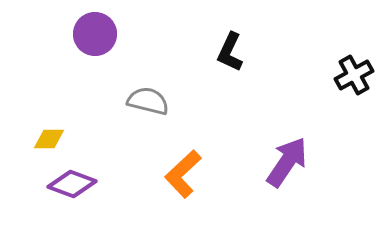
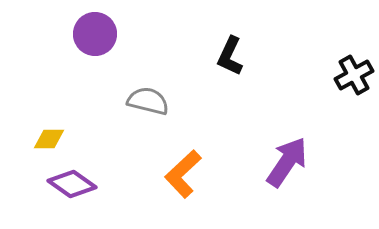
black L-shape: moved 4 px down
purple diamond: rotated 15 degrees clockwise
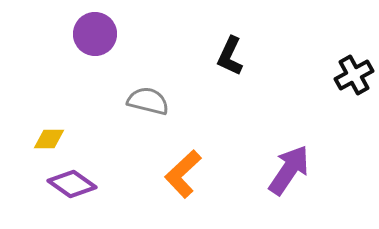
purple arrow: moved 2 px right, 8 px down
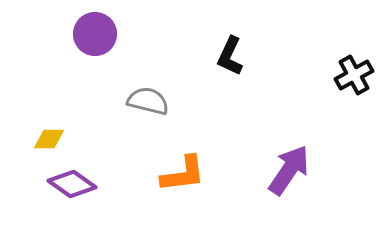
orange L-shape: rotated 144 degrees counterclockwise
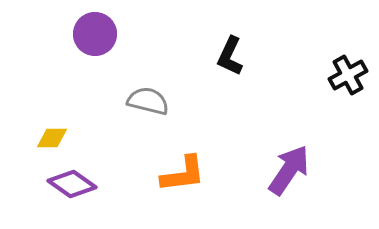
black cross: moved 6 px left
yellow diamond: moved 3 px right, 1 px up
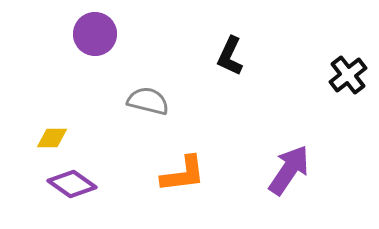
black cross: rotated 9 degrees counterclockwise
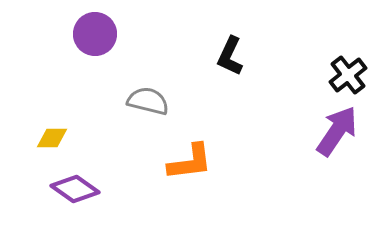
purple arrow: moved 48 px right, 39 px up
orange L-shape: moved 7 px right, 12 px up
purple diamond: moved 3 px right, 5 px down
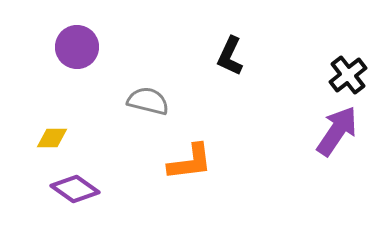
purple circle: moved 18 px left, 13 px down
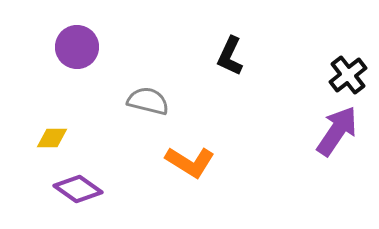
orange L-shape: rotated 39 degrees clockwise
purple diamond: moved 3 px right
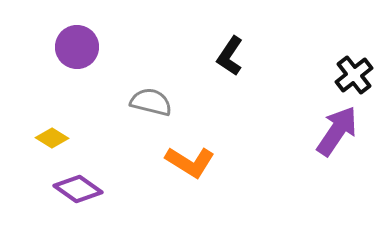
black L-shape: rotated 9 degrees clockwise
black cross: moved 6 px right
gray semicircle: moved 3 px right, 1 px down
yellow diamond: rotated 32 degrees clockwise
